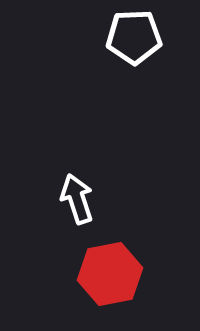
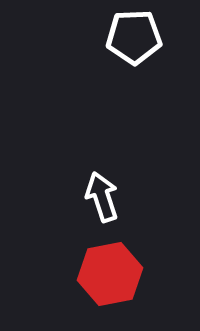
white arrow: moved 25 px right, 2 px up
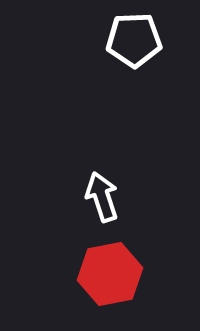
white pentagon: moved 3 px down
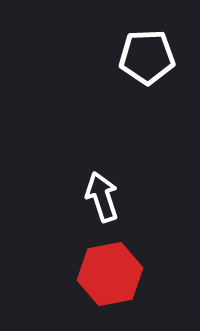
white pentagon: moved 13 px right, 17 px down
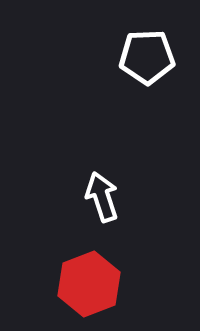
red hexagon: moved 21 px left, 10 px down; rotated 10 degrees counterclockwise
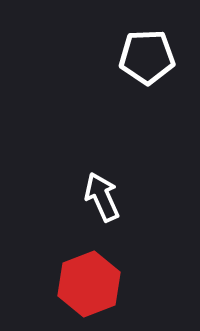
white arrow: rotated 6 degrees counterclockwise
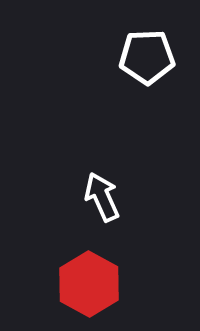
red hexagon: rotated 10 degrees counterclockwise
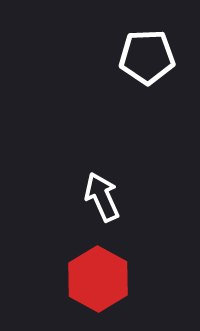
red hexagon: moved 9 px right, 5 px up
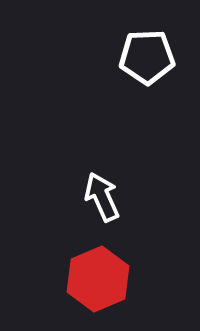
red hexagon: rotated 8 degrees clockwise
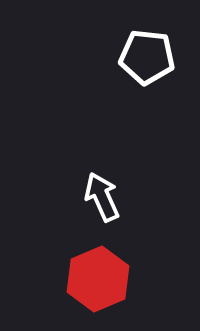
white pentagon: rotated 8 degrees clockwise
